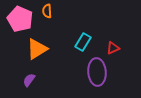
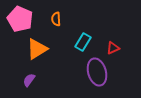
orange semicircle: moved 9 px right, 8 px down
purple ellipse: rotated 12 degrees counterclockwise
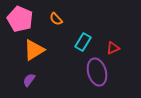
orange semicircle: rotated 40 degrees counterclockwise
orange triangle: moved 3 px left, 1 px down
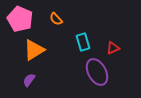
cyan rectangle: rotated 48 degrees counterclockwise
purple ellipse: rotated 12 degrees counterclockwise
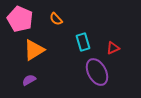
purple semicircle: rotated 24 degrees clockwise
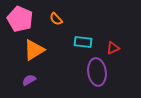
cyan rectangle: rotated 66 degrees counterclockwise
purple ellipse: rotated 20 degrees clockwise
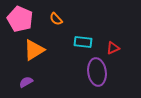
purple semicircle: moved 3 px left, 2 px down
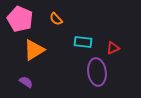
purple semicircle: rotated 64 degrees clockwise
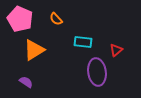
red triangle: moved 3 px right, 2 px down; rotated 16 degrees counterclockwise
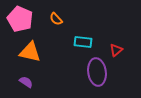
orange triangle: moved 4 px left, 2 px down; rotated 45 degrees clockwise
